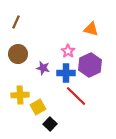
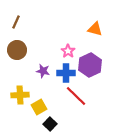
orange triangle: moved 4 px right
brown circle: moved 1 px left, 4 px up
purple star: moved 3 px down
yellow square: moved 1 px right
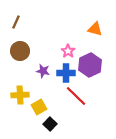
brown circle: moved 3 px right, 1 px down
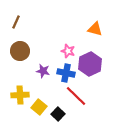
pink star: rotated 16 degrees counterclockwise
purple hexagon: moved 1 px up
blue cross: rotated 12 degrees clockwise
yellow square: rotated 21 degrees counterclockwise
black square: moved 8 px right, 10 px up
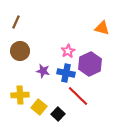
orange triangle: moved 7 px right, 1 px up
pink star: rotated 24 degrees clockwise
red line: moved 2 px right
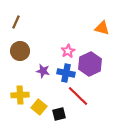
black square: moved 1 px right; rotated 32 degrees clockwise
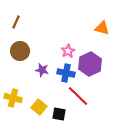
purple star: moved 1 px left, 1 px up
yellow cross: moved 7 px left, 3 px down; rotated 18 degrees clockwise
black square: rotated 24 degrees clockwise
